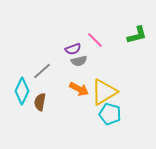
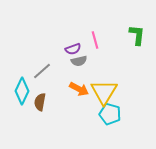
green L-shape: rotated 70 degrees counterclockwise
pink line: rotated 30 degrees clockwise
yellow triangle: rotated 28 degrees counterclockwise
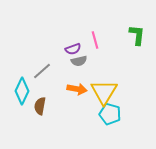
orange arrow: moved 2 px left; rotated 18 degrees counterclockwise
brown semicircle: moved 4 px down
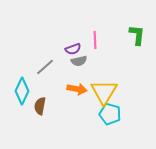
pink line: rotated 12 degrees clockwise
gray line: moved 3 px right, 4 px up
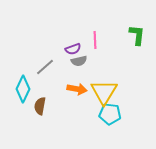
cyan diamond: moved 1 px right, 2 px up
cyan pentagon: rotated 10 degrees counterclockwise
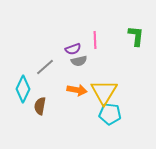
green L-shape: moved 1 px left, 1 px down
orange arrow: moved 1 px down
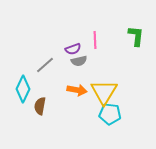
gray line: moved 2 px up
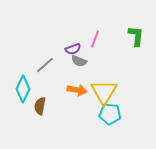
pink line: moved 1 px up; rotated 24 degrees clockwise
gray semicircle: rotated 35 degrees clockwise
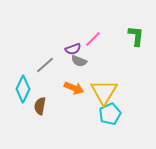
pink line: moved 2 px left; rotated 24 degrees clockwise
orange arrow: moved 3 px left, 2 px up; rotated 12 degrees clockwise
cyan pentagon: rotated 30 degrees counterclockwise
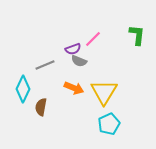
green L-shape: moved 1 px right, 1 px up
gray line: rotated 18 degrees clockwise
brown semicircle: moved 1 px right, 1 px down
cyan pentagon: moved 1 px left, 10 px down
